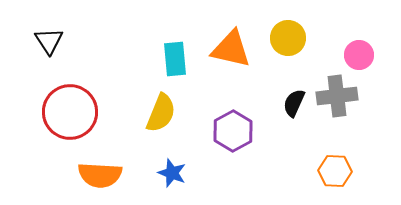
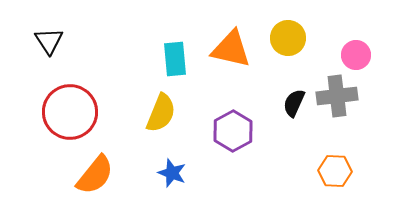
pink circle: moved 3 px left
orange semicircle: moved 5 px left; rotated 54 degrees counterclockwise
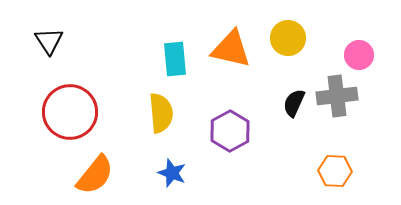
pink circle: moved 3 px right
yellow semicircle: rotated 27 degrees counterclockwise
purple hexagon: moved 3 px left
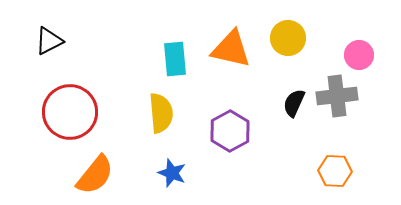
black triangle: rotated 36 degrees clockwise
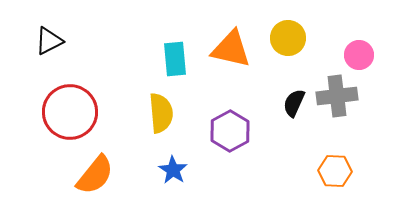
blue star: moved 1 px right, 3 px up; rotated 12 degrees clockwise
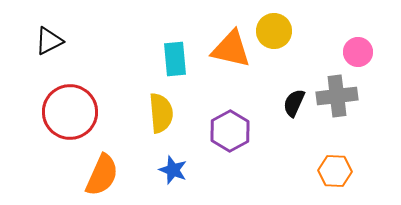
yellow circle: moved 14 px left, 7 px up
pink circle: moved 1 px left, 3 px up
blue star: rotated 12 degrees counterclockwise
orange semicircle: moved 7 px right; rotated 15 degrees counterclockwise
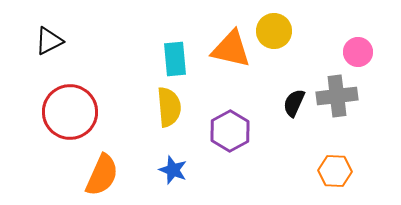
yellow semicircle: moved 8 px right, 6 px up
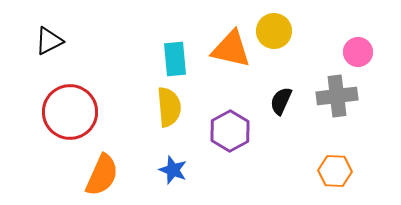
black semicircle: moved 13 px left, 2 px up
